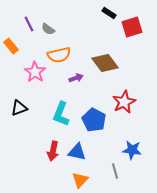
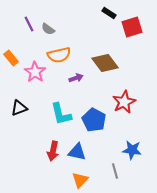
orange rectangle: moved 12 px down
cyan L-shape: rotated 35 degrees counterclockwise
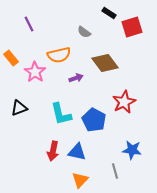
gray semicircle: moved 36 px right, 3 px down
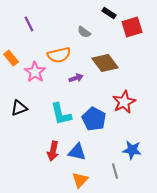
blue pentagon: moved 1 px up
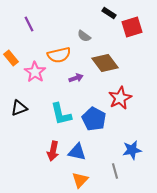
gray semicircle: moved 4 px down
red star: moved 4 px left, 4 px up
blue star: rotated 18 degrees counterclockwise
